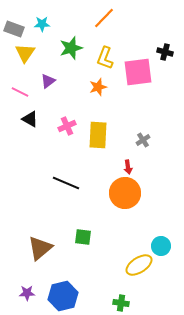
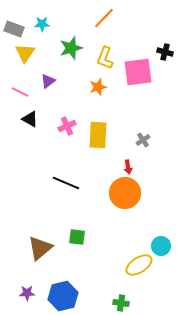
green square: moved 6 px left
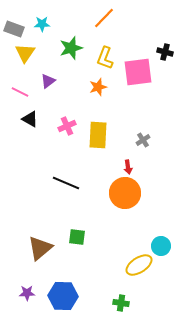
blue hexagon: rotated 16 degrees clockwise
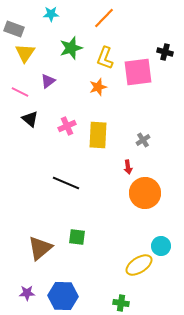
cyan star: moved 9 px right, 10 px up
black triangle: rotated 12 degrees clockwise
orange circle: moved 20 px right
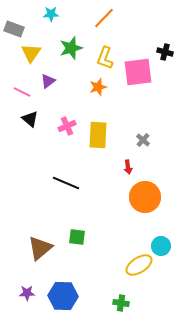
yellow triangle: moved 6 px right
pink line: moved 2 px right
gray cross: rotated 16 degrees counterclockwise
orange circle: moved 4 px down
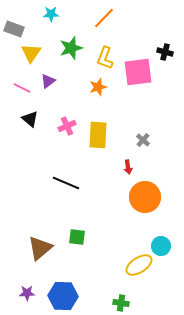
pink line: moved 4 px up
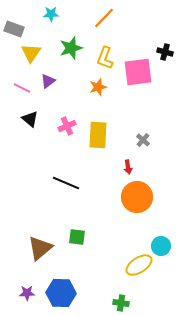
orange circle: moved 8 px left
blue hexagon: moved 2 px left, 3 px up
